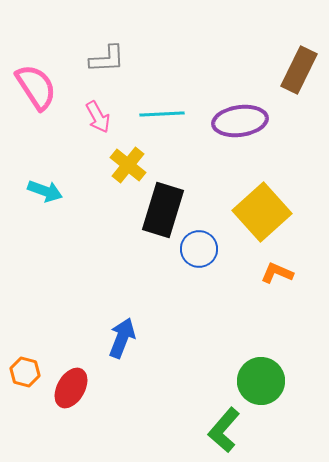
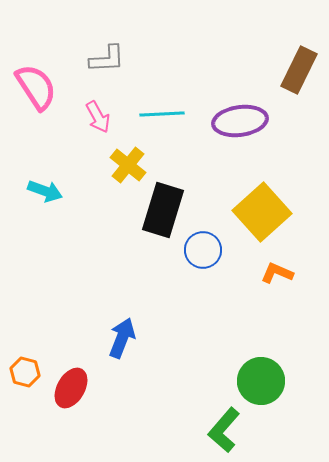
blue circle: moved 4 px right, 1 px down
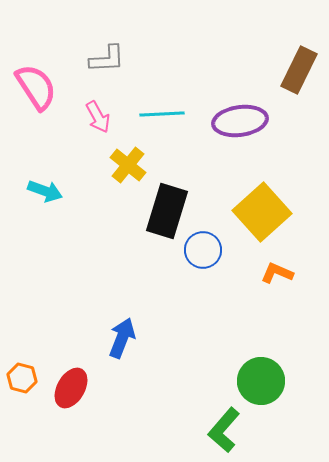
black rectangle: moved 4 px right, 1 px down
orange hexagon: moved 3 px left, 6 px down
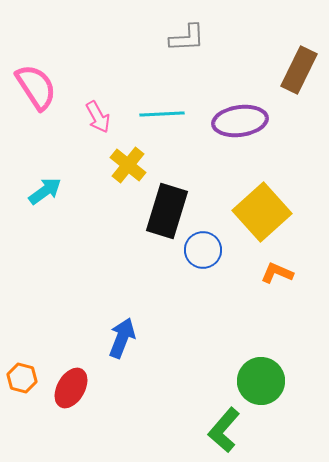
gray L-shape: moved 80 px right, 21 px up
cyan arrow: rotated 56 degrees counterclockwise
